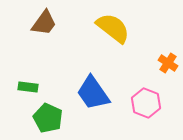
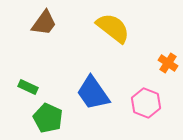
green rectangle: rotated 18 degrees clockwise
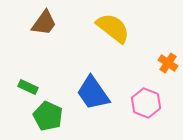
green pentagon: moved 2 px up
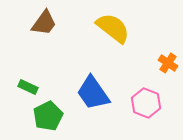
green pentagon: rotated 20 degrees clockwise
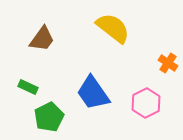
brown trapezoid: moved 2 px left, 16 px down
pink hexagon: rotated 12 degrees clockwise
green pentagon: moved 1 px right, 1 px down
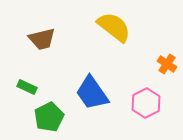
yellow semicircle: moved 1 px right, 1 px up
brown trapezoid: rotated 40 degrees clockwise
orange cross: moved 1 px left, 1 px down
green rectangle: moved 1 px left
blue trapezoid: moved 1 px left
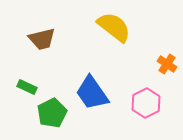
green pentagon: moved 3 px right, 4 px up
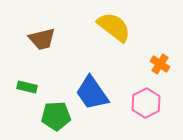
orange cross: moved 7 px left
green rectangle: rotated 12 degrees counterclockwise
green pentagon: moved 4 px right, 3 px down; rotated 24 degrees clockwise
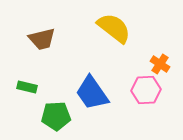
yellow semicircle: moved 1 px down
pink hexagon: moved 13 px up; rotated 24 degrees clockwise
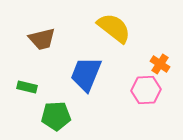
blue trapezoid: moved 6 px left, 19 px up; rotated 57 degrees clockwise
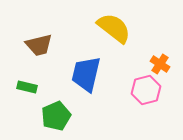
brown trapezoid: moved 3 px left, 6 px down
blue trapezoid: rotated 9 degrees counterclockwise
pink hexagon: rotated 12 degrees counterclockwise
green pentagon: rotated 20 degrees counterclockwise
